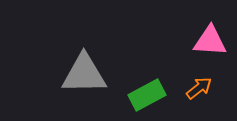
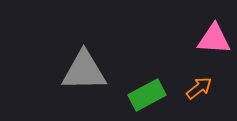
pink triangle: moved 4 px right, 2 px up
gray triangle: moved 3 px up
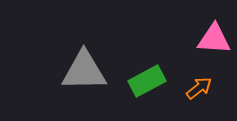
green rectangle: moved 14 px up
